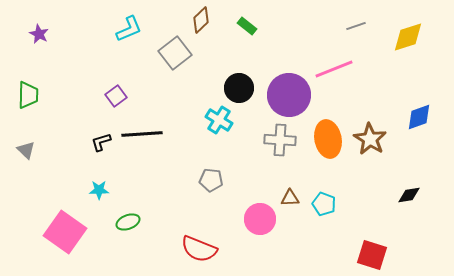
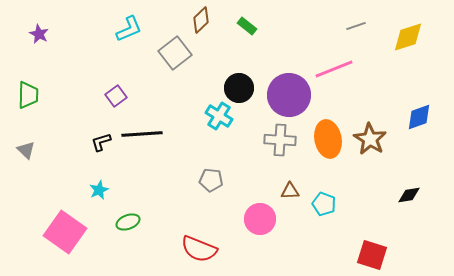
cyan cross: moved 4 px up
cyan star: rotated 24 degrees counterclockwise
brown triangle: moved 7 px up
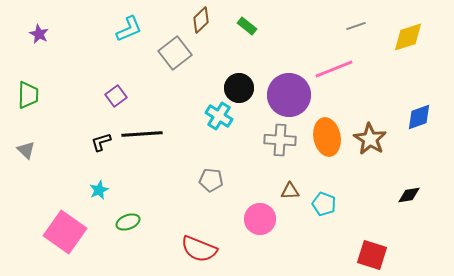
orange ellipse: moved 1 px left, 2 px up
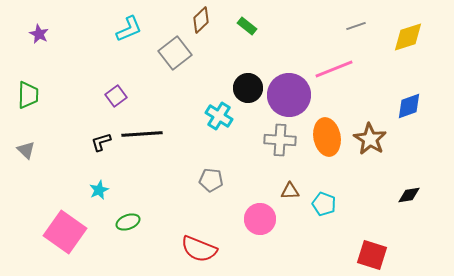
black circle: moved 9 px right
blue diamond: moved 10 px left, 11 px up
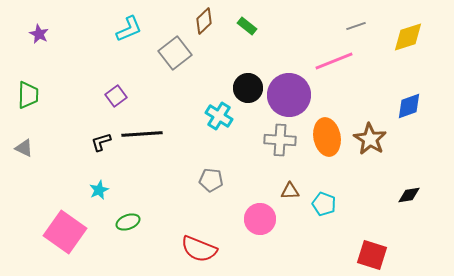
brown diamond: moved 3 px right, 1 px down
pink line: moved 8 px up
gray triangle: moved 2 px left, 2 px up; rotated 18 degrees counterclockwise
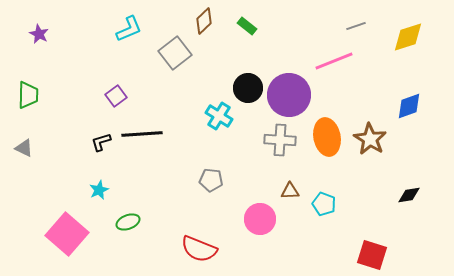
pink square: moved 2 px right, 2 px down; rotated 6 degrees clockwise
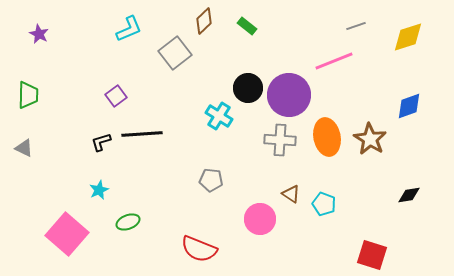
brown triangle: moved 1 px right, 3 px down; rotated 36 degrees clockwise
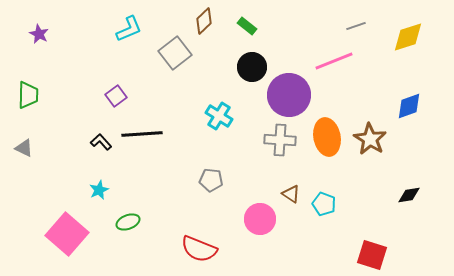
black circle: moved 4 px right, 21 px up
black L-shape: rotated 65 degrees clockwise
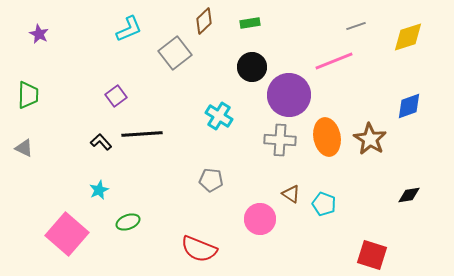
green rectangle: moved 3 px right, 3 px up; rotated 48 degrees counterclockwise
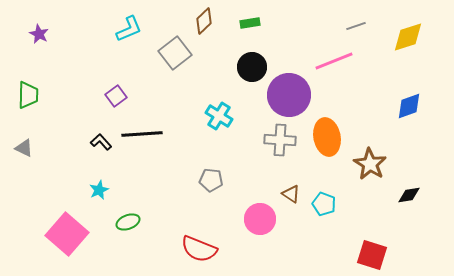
brown star: moved 25 px down
